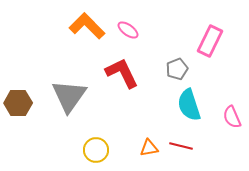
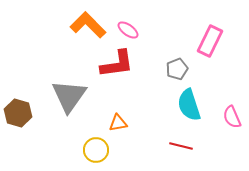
orange L-shape: moved 1 px right, 1 px up
red L-shape: moved 5 px left, 9 px up; rotated 108 degrees clockwise
brown hexagon: moved 10 px down; rotated 16 degrees clockwise
orange triangle: moved 31 px left, 25 px up
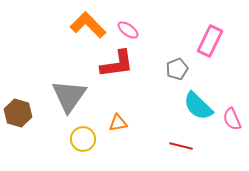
cyan semicircle: moved 9 px right, 1 px down; rotated 28 degrees counterclockwise
pink semicircle: moved 2 px down
yellow circle: moved 13 px left, 11 px up
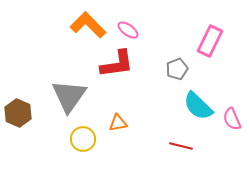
brown hexagon: rotated 8 degrees clockwise
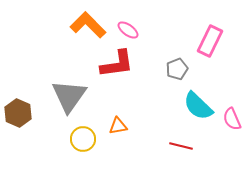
orange triangle: moved 3 px down
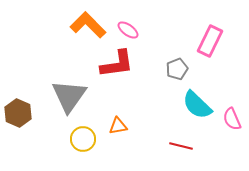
cyan semicircle: moved 1 px left, 1 px up
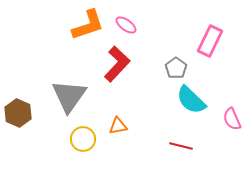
orange L-shape: rotated 117 degrees clockwise
pink ellipse: moved 2 px left, 5 px up
red L-shape: rotated 39 degrees counterclockwise
gray pentagon: moved 1 px left, 1 px up; rotated 15 degrees counterclockwise
cyan semicircle: moved 6 px left, 5 px up
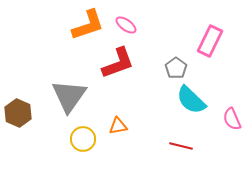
red L-shape: moved 1 px right, 1 px up; rotated 27 degrees clockwise
